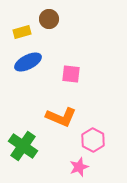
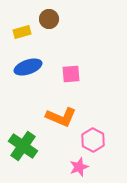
blue ellipse: moved 5 px down; rotated 8 degrees clockwise
pink square: rotated 12 degrees counterclockwise
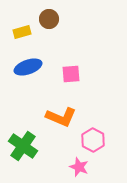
pink star: rotated 30 degrees counterclockwise
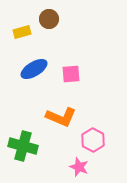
blue ellipse: moved 6 px right, 2 px down; rotated 12 degrees counterclockwise
green cross: rotated 20 degrees counterclockwise
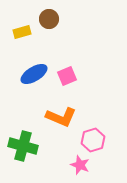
blue ellipse: moved 5 px down
pink square: moved 4 px left, 2 px down; rotated 18 degrees counterclockwise
pink hexagon: rotated 15 degrees clockwise
pink star: moved 1 px right, 2 px up
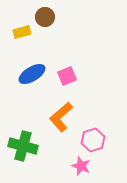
brown circle: moved 4 px left, 2 px up
blue ellipse: moved 2 px left
orange L-shape: rotated 116 degrees clockwise
pink star: moved 1 px right, 1 px down
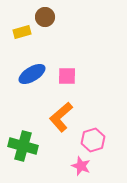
pink square: rotated 24 degrees clockwise
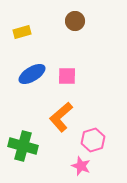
brown circle: moved 30 px right, 4 px down
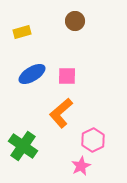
orange L-shape: moved 4 px up
pink hexagon: rotated 10 degrees counterclockwise
green cross: rotated 20 degrees clockwise
pink star: rotated 24 degrees clockwise
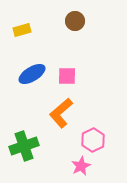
yellow rectangle: moved 2 px up
green cross: moved 1 px right; rotated 36 degrees clockwise
